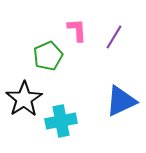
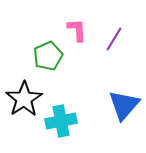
purple line: moved 2 px down
blue triangle: moved 3 px right, 4 px down; rotated 24 degrees counterclockwise
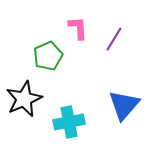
pink L-shape: moved 1 px right, 2 px up
black star: rotated 9 degrees clockwise
cyan cross: moved 8 px right, 1 px down
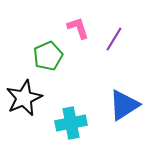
pink L-shape: rotated 15 degrees counterclockwise
black star: moved 1 px up
blue triangle: rotated 16 degrees clockwise
cyan cross: moved 2 px right, 1 px down
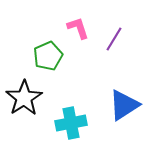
black star: rotated 9 degrees counterclockwise
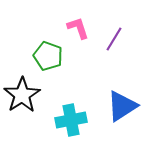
green pentagon: rotated 28 degrees counterclockwise
black star: moved 2 px left, 3 px up
blue triangle: moved 2 px left, 1 px down
cyan cross: moved 3 px up
